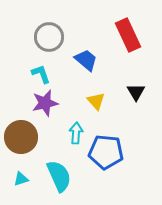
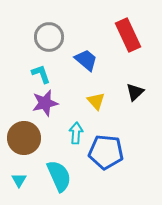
black triangle: moved 1 px left; rotated 18 degrees clockwise
brown circle: moved 3 px right, 1 px down
cyan triangle: moved 2 px left, 1 px down; rotated 42 degrees counterclockwise
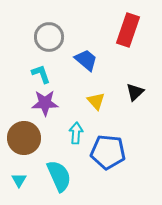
red rectangle: moved 5 px up; rotated 44 degrees clockwise
purple star: rotated 12 degrees clockwise
blue pentagon: moved 2 px right
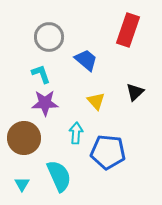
cyan triangle: moved 3 px right, 4 px down
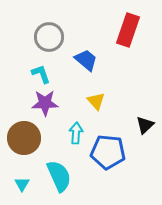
black triangle: moved 10 px right, 33 px down
